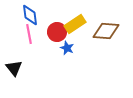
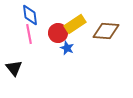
red circle: moved 1 px right, 1 px down
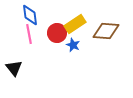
red circle: moved 1 px left
blue star: moved 6 px right, 3 px up
